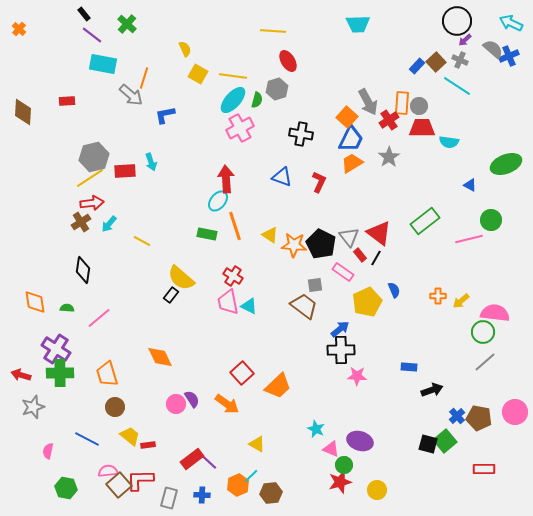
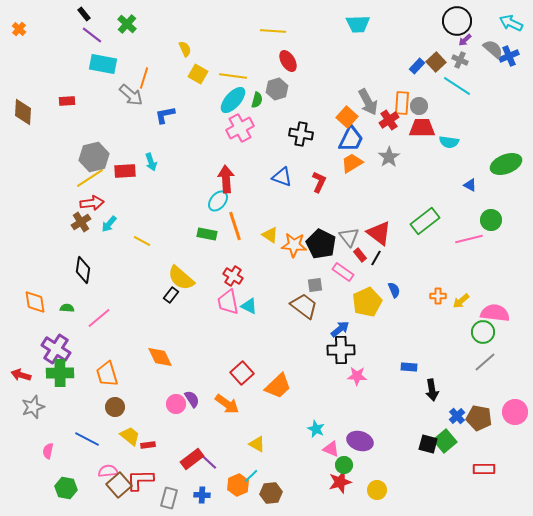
black arrow at (432, 390): rotated 100 degrees clockwise
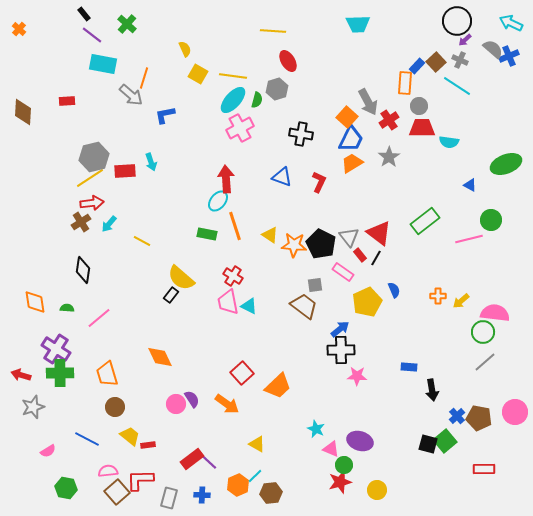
orange rectangle at (402, 103): moved 3 px right, 20 px up
pink semicircle at (48, 451): rotated 133 degrees counterclockwise
cyan line at (251, 476): moved 4 px right
brown square at (119, 485): moved 2 px left, 7 px down
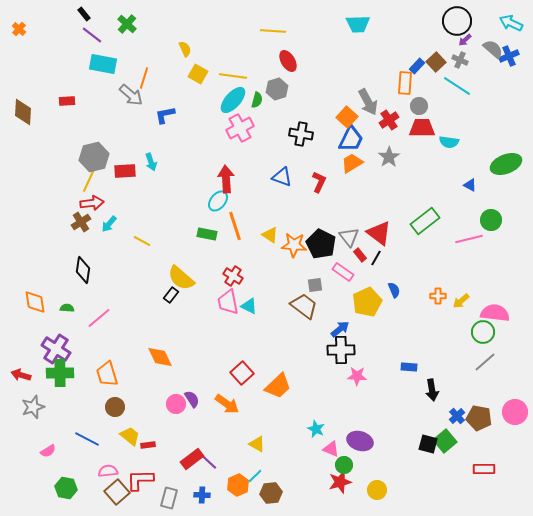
yellow line at (90, 178): rotated 32 degrees counterclockwise
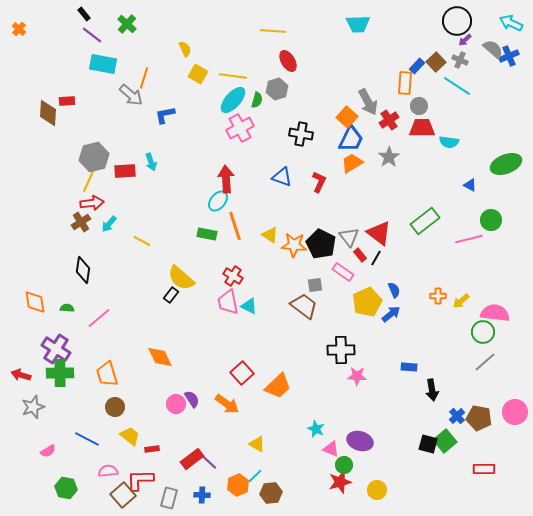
brown diamond at (23, 112): moved 25 px right, 1 px down
blue arrow at (340, 329): moved 51 px right, 15 px up
red rectangle at (148, 445): moved 4 px right, 4 px down
brown square at (117, 492): moved 6 px right, 3 px down
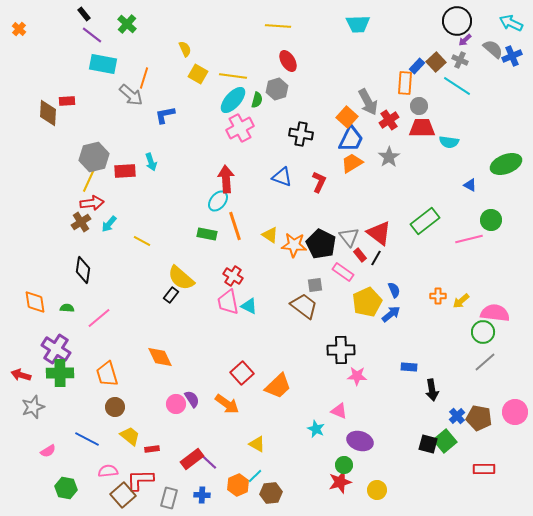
yellow line at (273, 31): moved 5 px right, 5 px up
blue cross at (509, 56): moved 3 px right
pink triangle at (331, 449): moved 8 px right, 38 px up
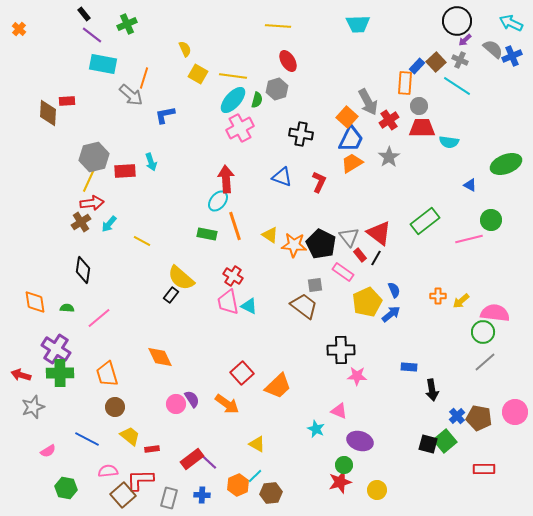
green cross at (127, 24): rotated 24 degrees clockwise
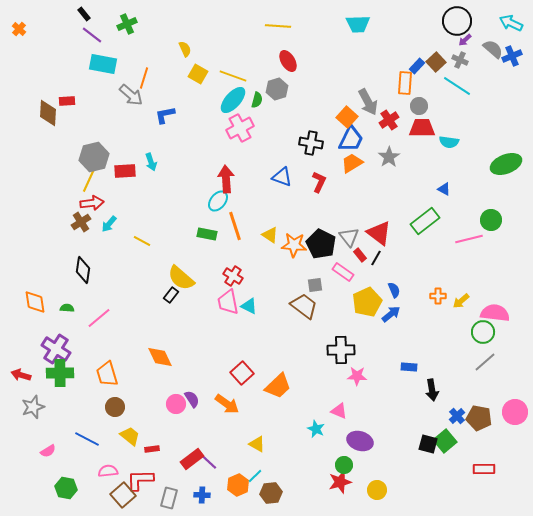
yellow line at (233, 76): rotated 12 degrees clockwise
black cross at (301, 134): moved 10 px right, 9 px down
blue triangle at (470, 185): moved 26 px left, 4 px down
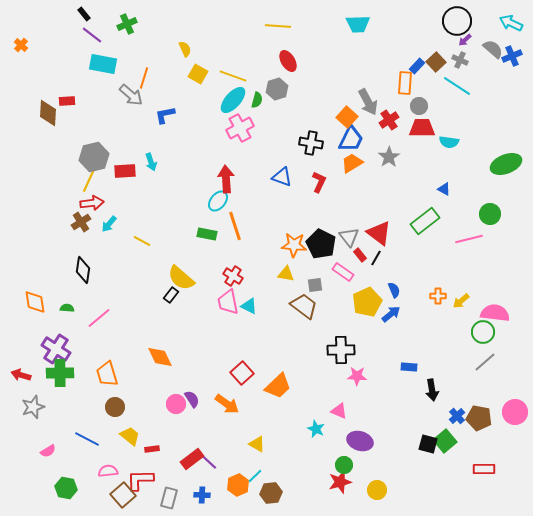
orange cross at (19, 29): moved 2 px right, 16 px down
green circle at (491, 220): moved 1 px left, 6 px up
yellow triangle at (270, 235): moved 16 px right, 39 px down; rotated 24 degrees counterclockwise
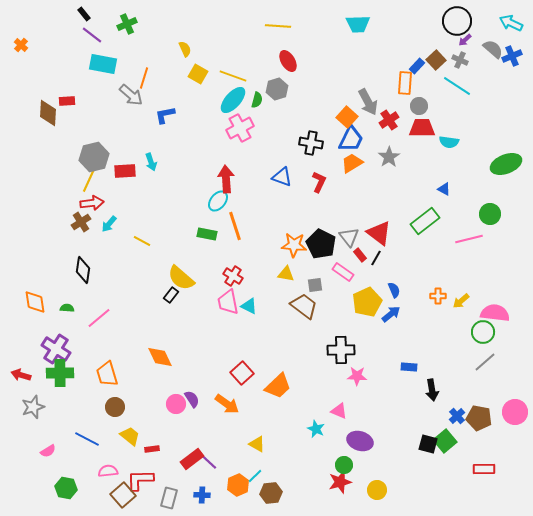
brown square at (436, 62): moved 2 px up
